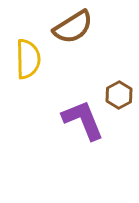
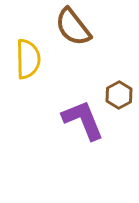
brown semicircle: rotated 84 degrees clockwise
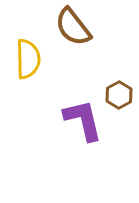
purple L-shape: rotated 9 degrees clockwise
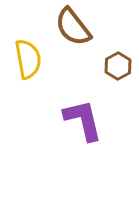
yellow semicircle: rotated 9 degrees counterclockwise
brown hexagon: moved 1 px left, 29 px up
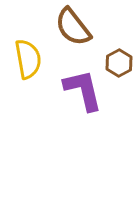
brown hexagon: moved 1 px right, 3 px up
purple L-shape: moved 30 px up
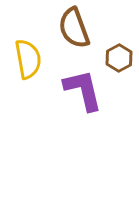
brown semicircle: moved 1 px right, 1 px down; rotated 18 degrees clockwise
brown hexagon: moved 5 px up
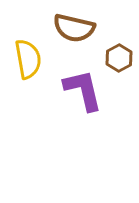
brown semicircle: rotated 57 degrees counterclockwise
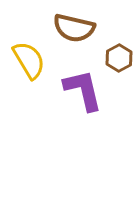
yellow semicircle: moved 1 px right, 1 px down; rotated 21 degrees counterclockwise
